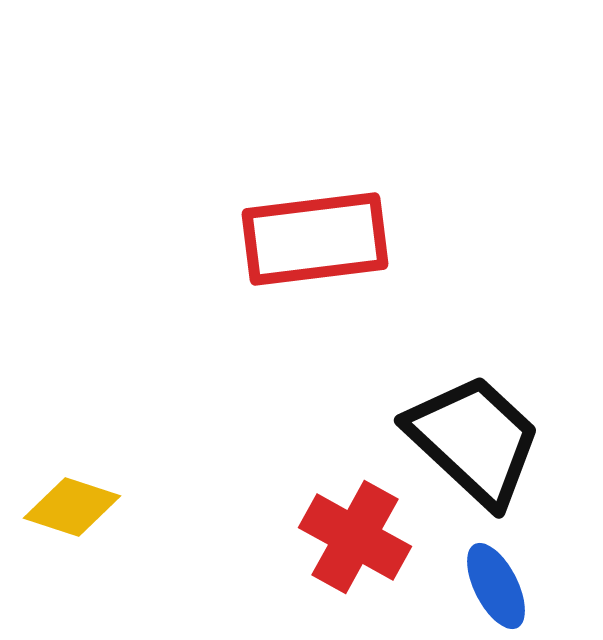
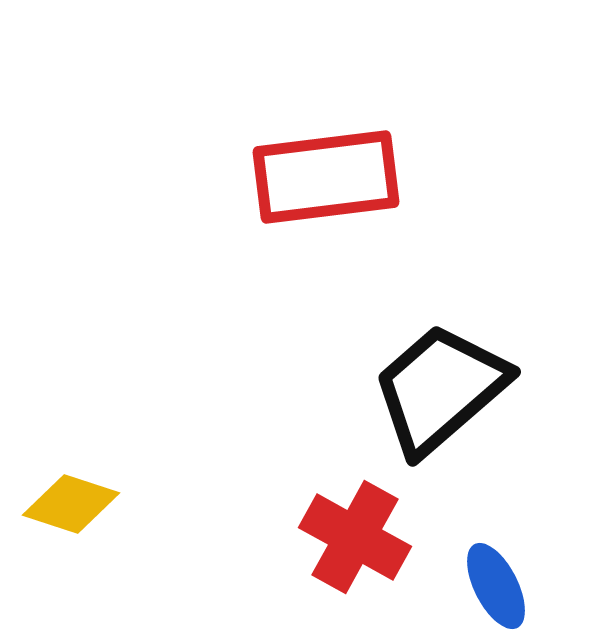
red rectangle: moved 11 px right, 62 px up
black trapezoid: moved 34 px left, 51 px up; rotated 84 degrees counterclockwise
yellow diamond: moved 1 px left, 3 px up
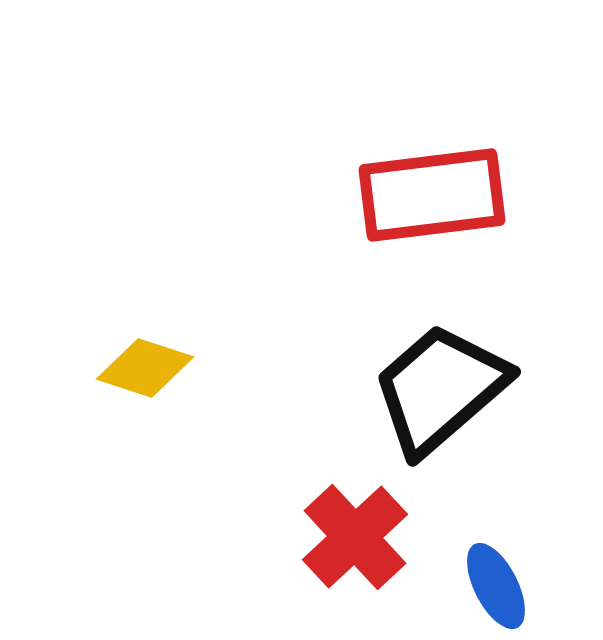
red rectangle: moved 106 px right, 18 px down
yellow diamond: moved 74 px right, 136 px up
red cross: rotated 18 degrees clockwise
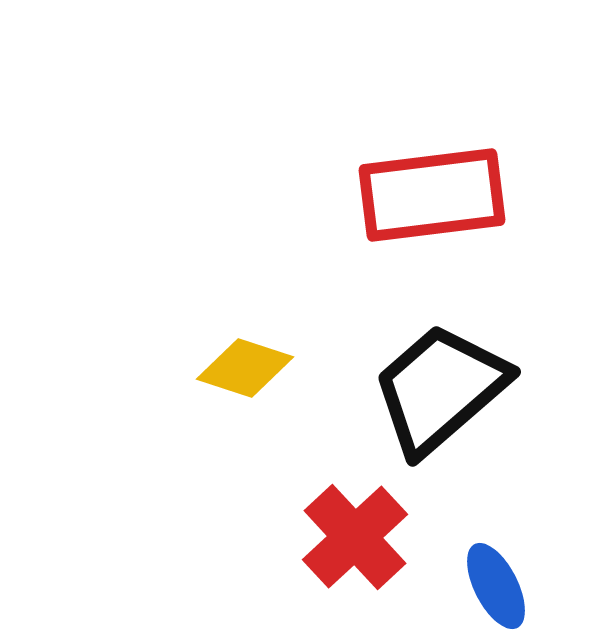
yellow diamond: moved 100 px right
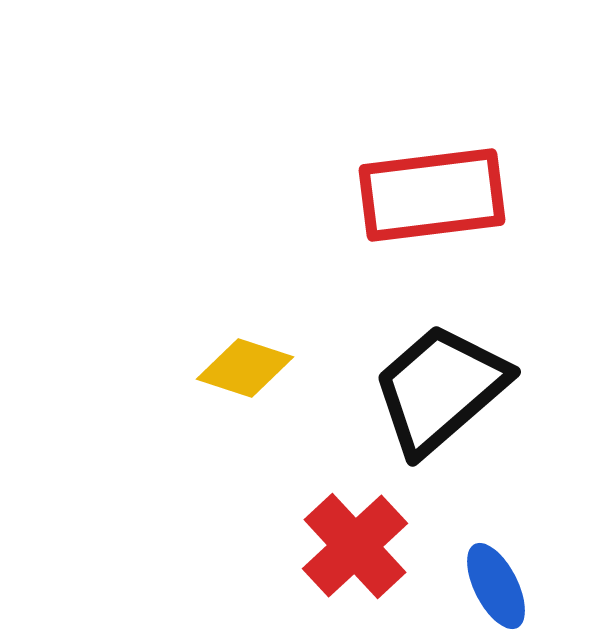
red cross: moved 9 px down
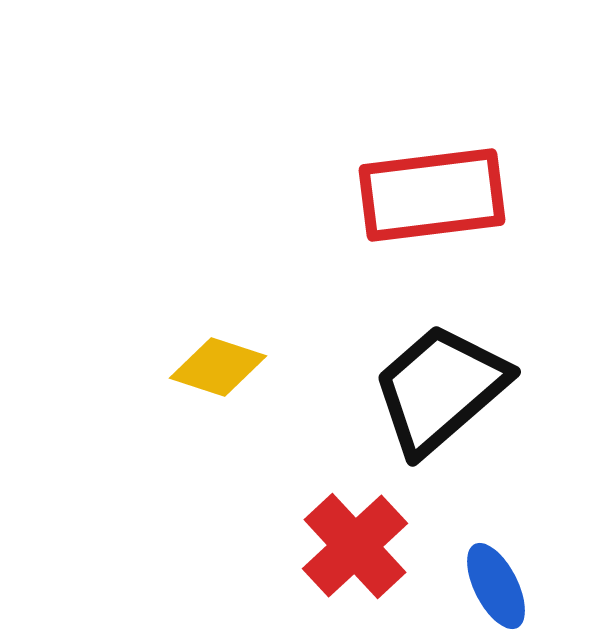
yellow diamond: moved 27 px left, 1 px up
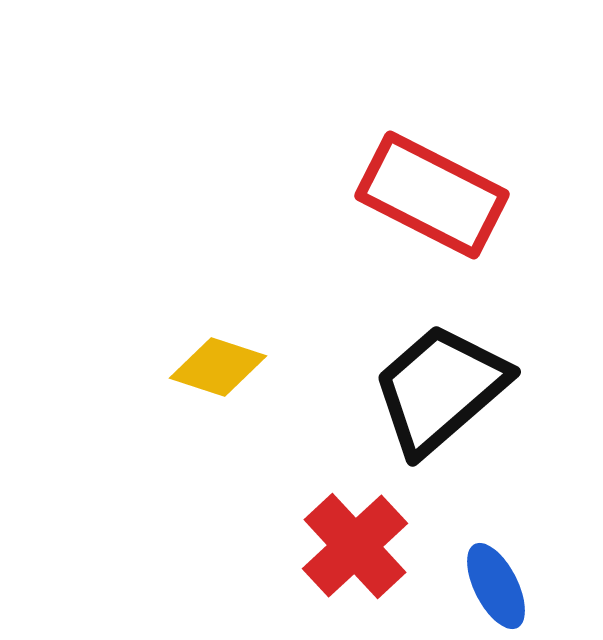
red rectangle: rotated 34 degrees clockwise
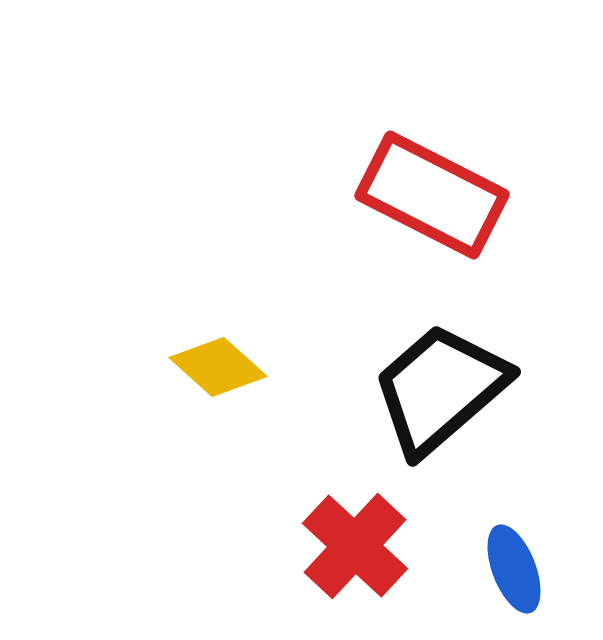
yellow diamond: rotated 24 degrees clockwise
red cross: rotated 4 degrees counterclockwise
blue ellipse: moved 18 px right, 17 px up; rotated 6 degrees clockwise
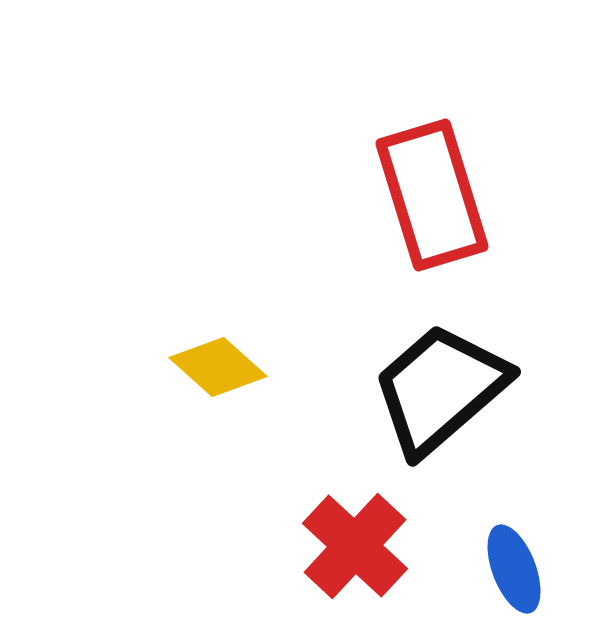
red rectangle: rotated 46 degrees clockwise
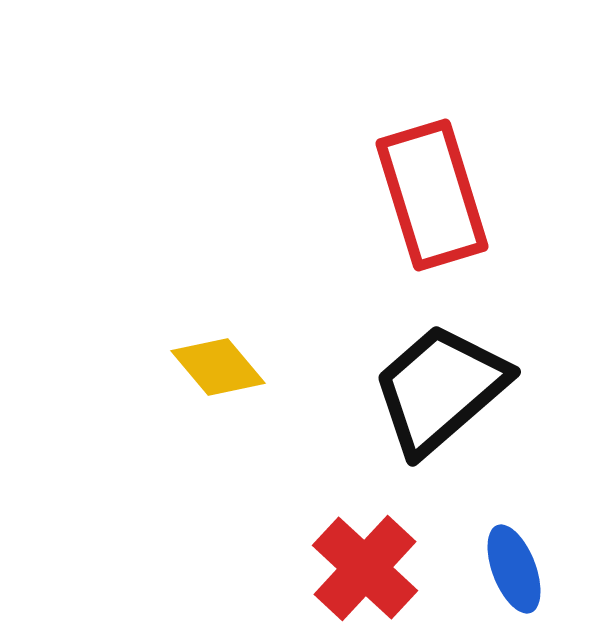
yellow diamond: rotated 8 degrees clockwise
red cross: moved 10 px right, 22 px down
